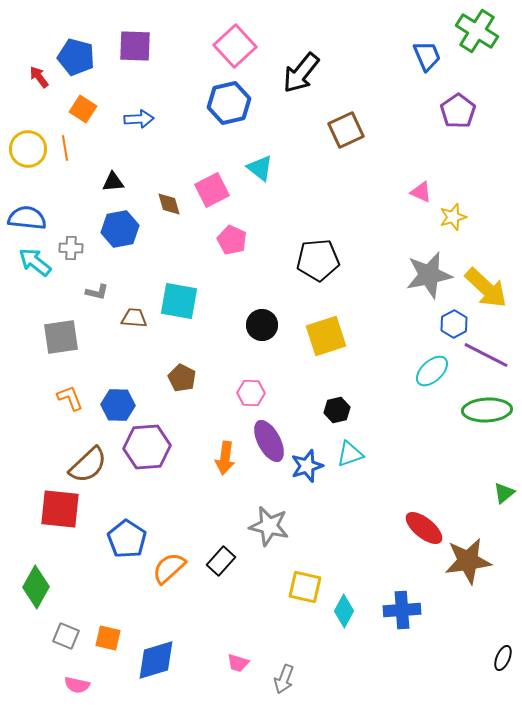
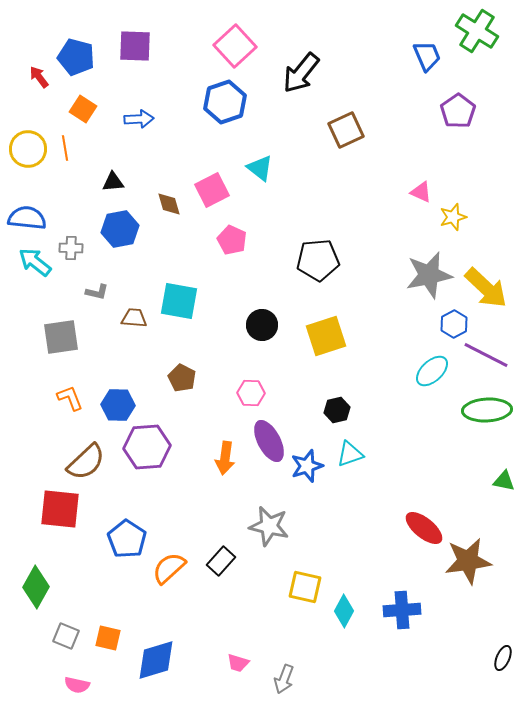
blue hexagon at (229, 103): moved 4 px left, 1 px up; rotated 6 degrees counterclockwise
brown semicircle at (88, 465): moved 2 px left, 3 px up
green triangle at (504, 493): moved 12 px up; rotated 50 degrees clockwise
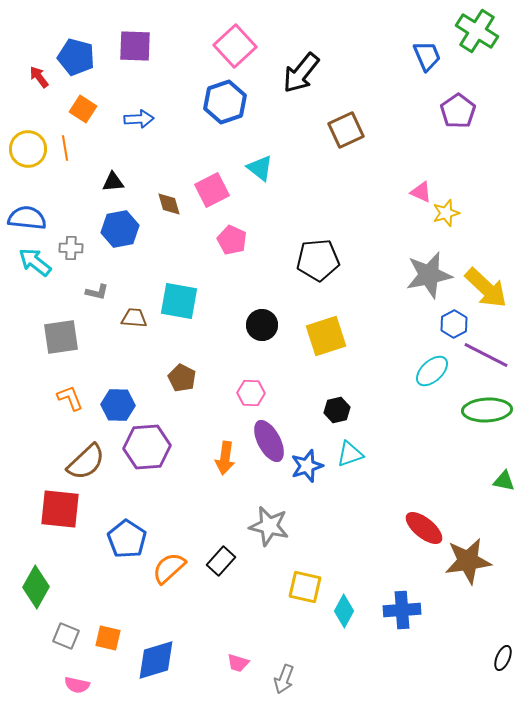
yellow star at (453, 217): moved 7 px left, 4 px up
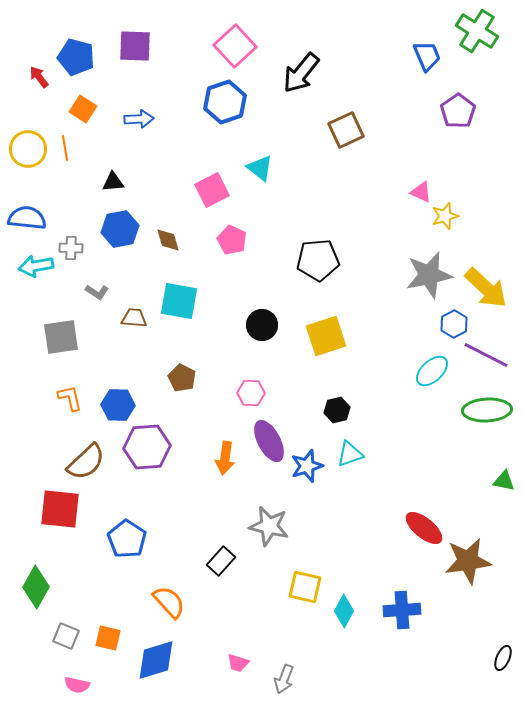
brown diamond at (169, 204): moved 1 px left, 36 px down
yellow star at (446, 213): moved 1 px left, 3 px down
cyan arrow at (35, 262): moved 1 px right, 4 px down; rotated 48 degrees counterclockwise
gray L-shape at (97, 292): rotated 20 degrees clockwise
orange L-shape at (70, 398): rotated 8 degrees clockwise
orange semicircle at (169, 568): moved 34 px down; rotated 90 degrees clockwise
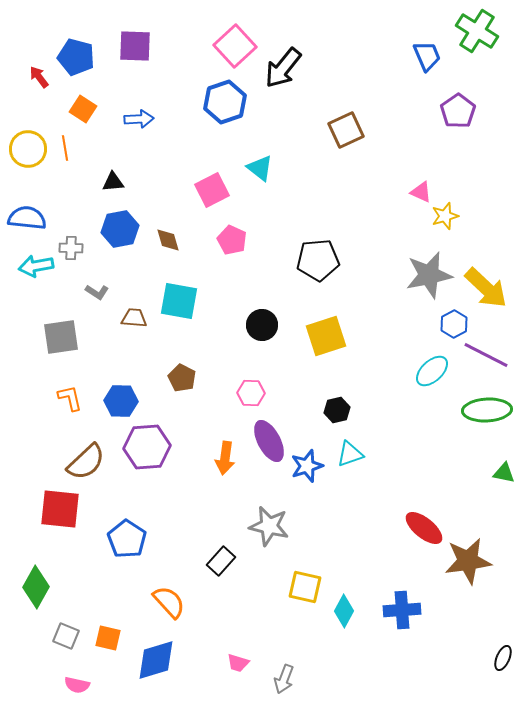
black arrow at (301, 73): moved 18 px left, 5 px up
blue hexagon at (118, 405): moved 3 px right, 4 px up
green triangle at (504, 481): moved 8 px up
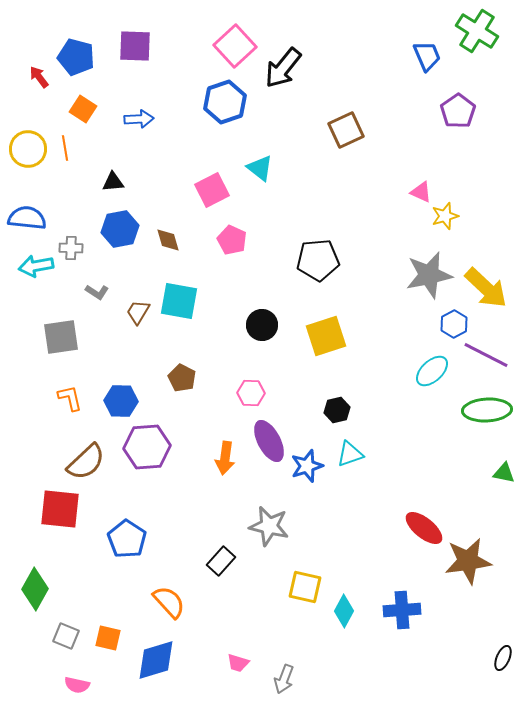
brown trapezoid at (134, 318): moved 4 px right, 6 px up; rotated 64 degrees counterclockwise
green diamond at (36, 587): moved 1 px left, 2 px down
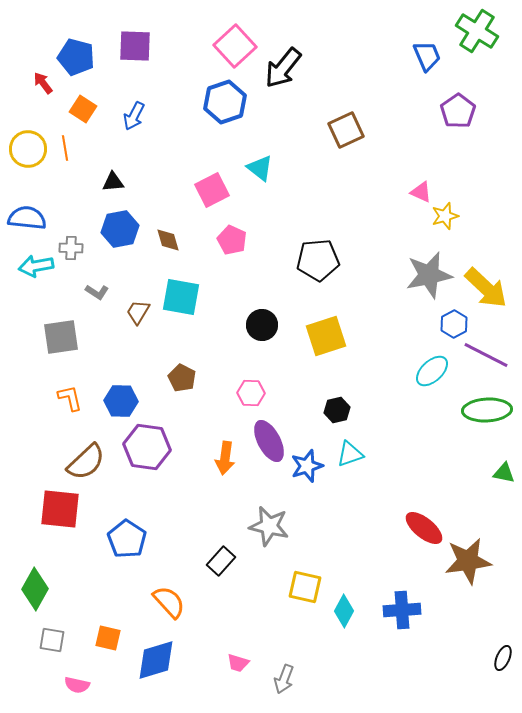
red arrow at (39, 77): moved 4 px right, 6 px down
blue arrow at (139, 119): moved 5 px left, 3 px up; rotated 120 degrees clockwise
cyan square at (179, 301): moved 2 px right, 4 px up
purple hexagon at (147, 447): rotated 12 degrees clockwise
gray square at (66, 636): moved 14 px left, 4 px down; rotated 12 degrees counterclockwise
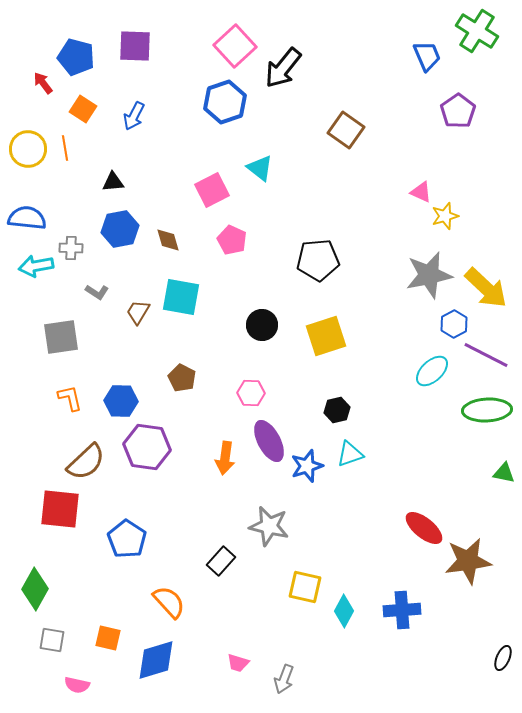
brown square at (346, 130): rotated 30 degrees counterclockwise
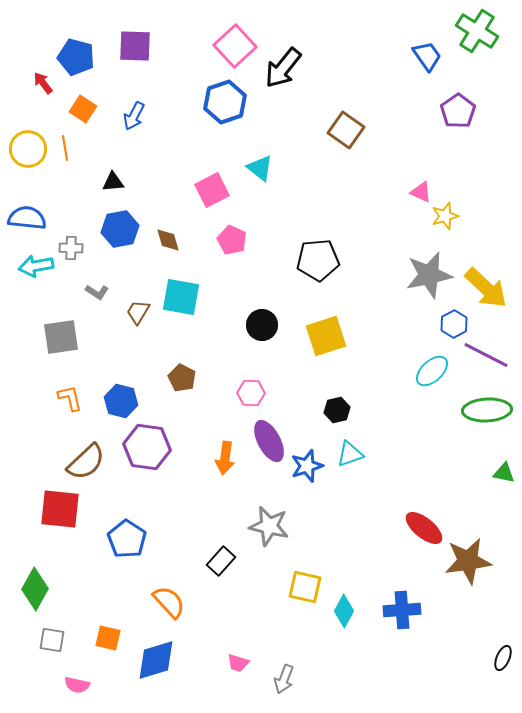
blue trapezoid at (427, 56): rotated 12 degrees counterclockwise
blue hexagon at (121, 401): rotated 12 degrees clockwise
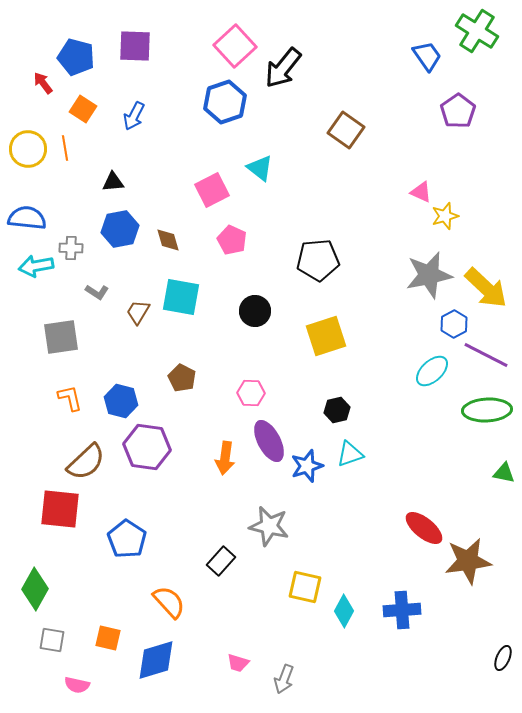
black circle at (262, 325): moved 7 px left, 14 px up
